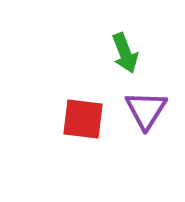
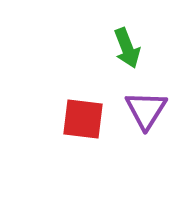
green arrow: moved 2 px right, 5 px up
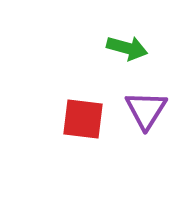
green arrow: rotated 54 degrees counterclockwise
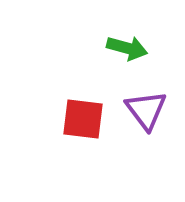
purple triangle: rotated 9 degrees counterclockwise
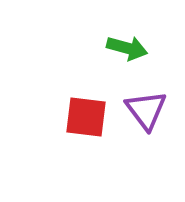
red square: moved 3 px right, 2 px up
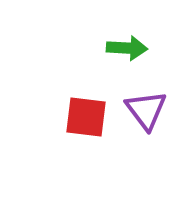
green arrow: rotated 12 degrees counterclockwise
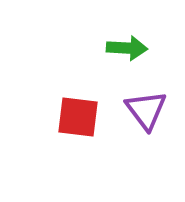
red square: moved 8 px left
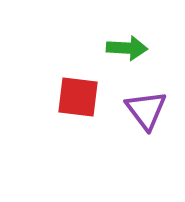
red square: moved 20 px up
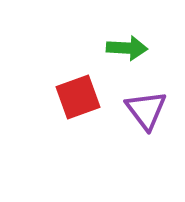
red square: rotated 27 degrees counterclockwise
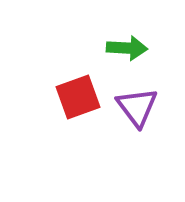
purple triangle: moved 9 px left, 3 px up
